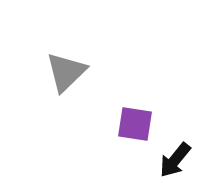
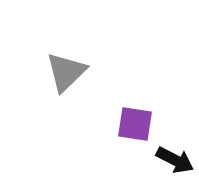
black arrow: rotated 102 degrees counterclockwise
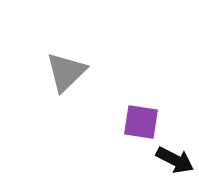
purple square: moved 6 px right, 2 px up
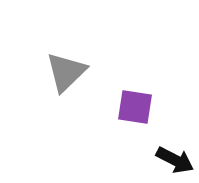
purple square: moved 6 px left, 15 px up
